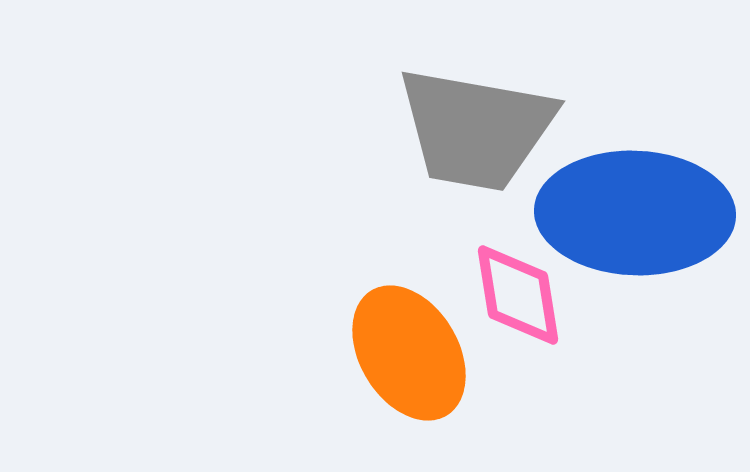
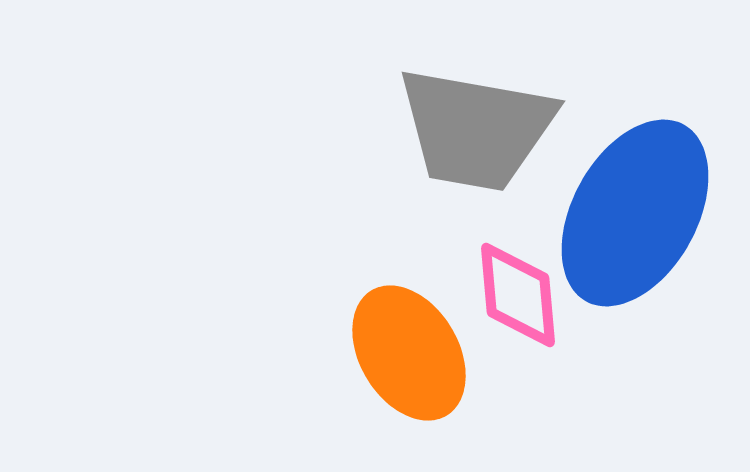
blue ellipse: rotated 63 degrees counterclockwise
pink diamond: rotated 4 degrees clockwise
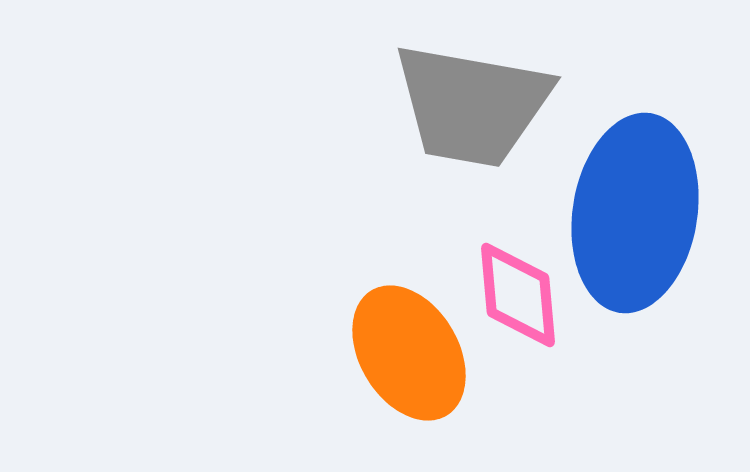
gray trapezoid: moved 4 px left, 24 px up
blue ellipse: rotated 20 degrees counterclockwise
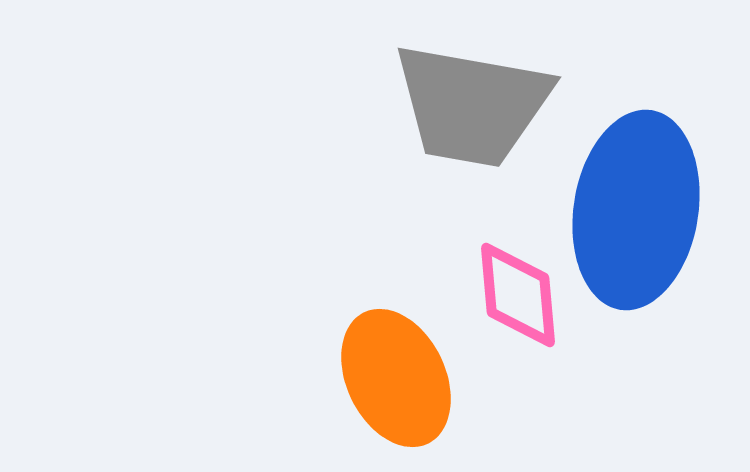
blue ellipse: moved 1 px right, 3 px up
orange ellipse: moved 13 px left, 25 px down; rotated 5 degrees clockwise
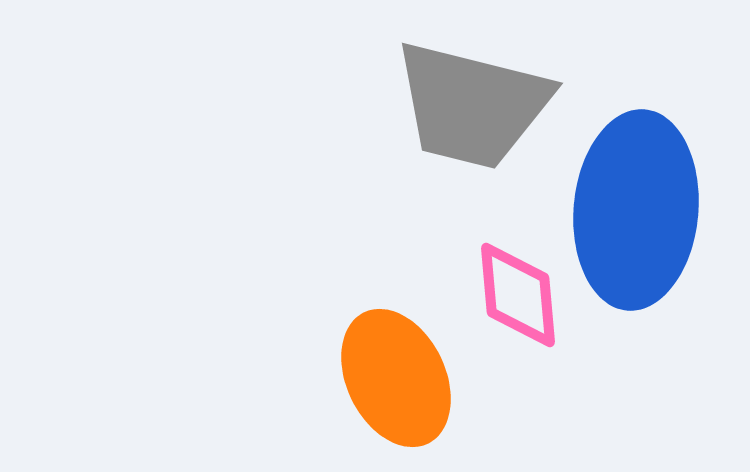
gray trapezoid: rotated 4 degrees clockwise
blue ellipse: rotated 4 degrees counterclockwise
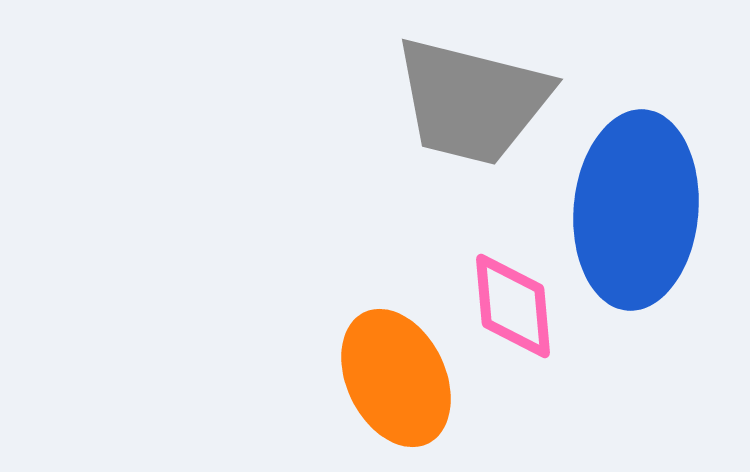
gray trapezoid: moved 4 px up
pink diamond: moved 5 px left, 11 px down
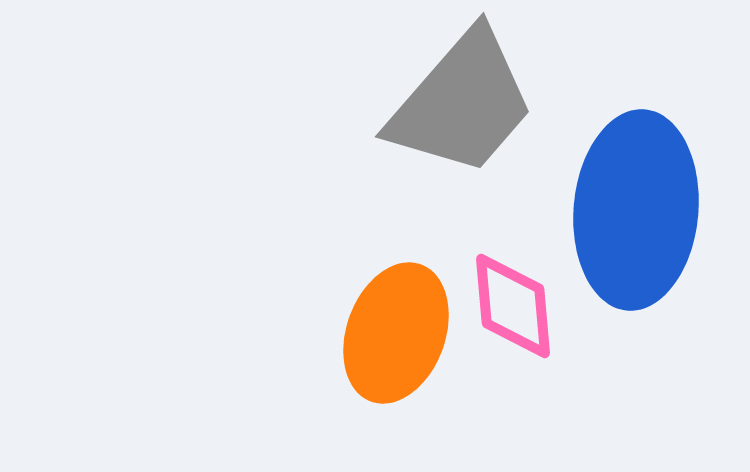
gray trapezoid: moved 10 px left, 2 px down; rotated 63 degrees counterclockwise
orange ellipse: moved 45 px up; rotated 46 degrees clockwise
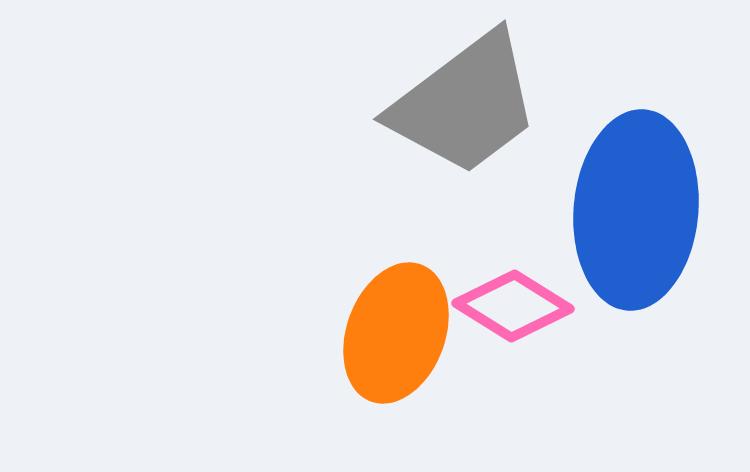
gray trapezoid: moved 3 px right, 1 px down; rotated 12 degrees clockwise
pink diamond: rotated 53 degrees counterclockwise
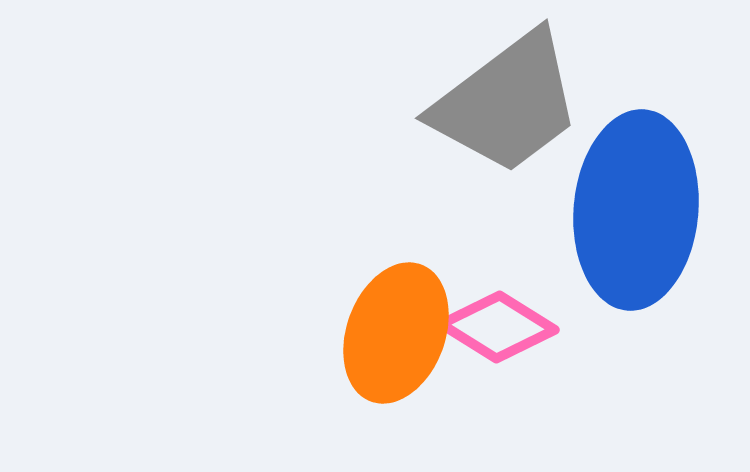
gray trapezoid: moved 42 px right, 1 px up
pink diamond: moved 15 px left, 21 px down
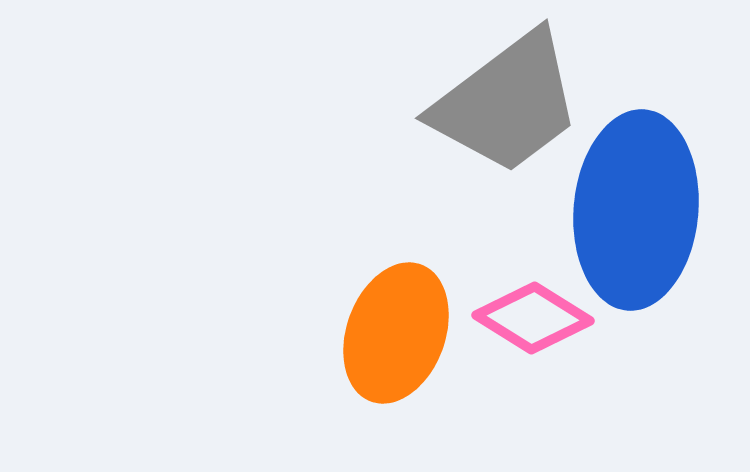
pink diamond: moved 35 px right, 9 px up
